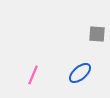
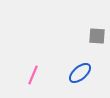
gray square: moved 2 px down
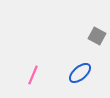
gray square: rotated 24 degrees clockwise
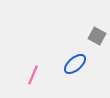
blue ellipse: moved 5 px left, 9 px up
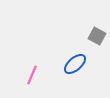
pink line: moved 1 px left
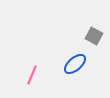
gray square: moved 3 px left
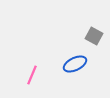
blue ellipse: rotated 15 degrees clockwise
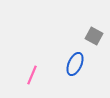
blue ellipse: rotated 40 degrees counterclockwise
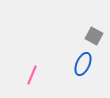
blue ellipse: moved 8 px right
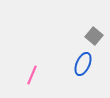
gray square: rotated 12 degrees clockwise
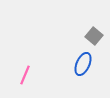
pink line: moved 7 px left
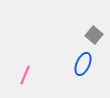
gray square: moved 1 px up
